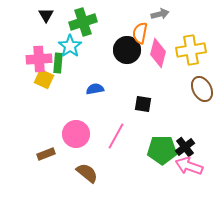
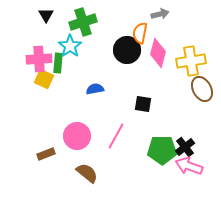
yellow cross: moved 11 px down
pink circle: moved 1 px right, 2 px down
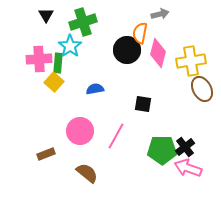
yellow square: moved 10 px right, 3 px down; rotated 18 degrees clockwise
pink circle: moved 3 px right, 5 px up
pink arrow: moved 1 px left, 2 px down
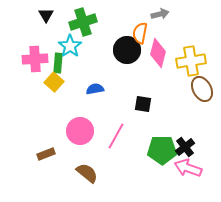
pink cross: moved 4 px left
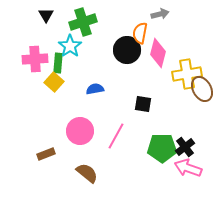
yellow cross: moved 4 px left, 13 px down
green pentagon: moved 2 px up
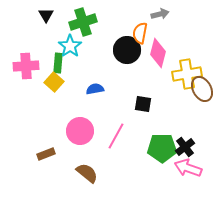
pink cross: moved 9 px left, 7 px down
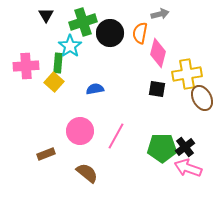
black circle: moved 17 px left, 17 px up
brown ellipse: moved 9 px down
black square: moved 14 px right, 15 px up
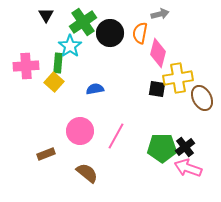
green cross: rotated 16 degrees counterclockwise
yellow cross: moved 9 px left, 4 px down
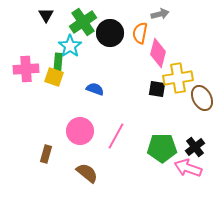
pink cross: moved 3 px down
yellow square: moved 5 px up; rotated 24 degrees counterclockwise
blue semicircle: rotated 30 degrees clockwise
black cross: moved 10 px right
brown rectangle: rotated 54 degrees counterclockwise
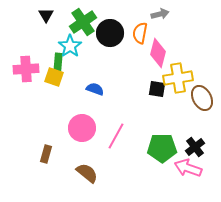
pink circle: moved 2 px right, 3 px up
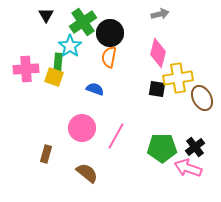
orange semicircle: moved 31 px left, 24 px down
